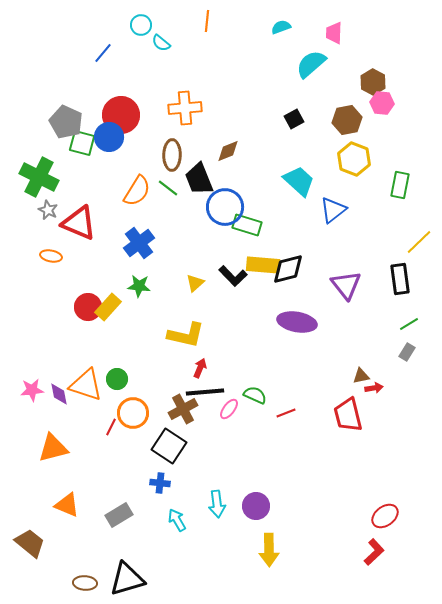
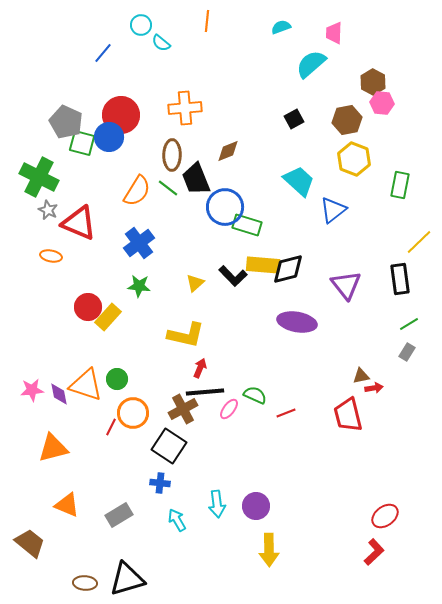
black trapezoid at (199, 179): moved 3 px left
yellow rectangle at (108, 307): moved 10 px down
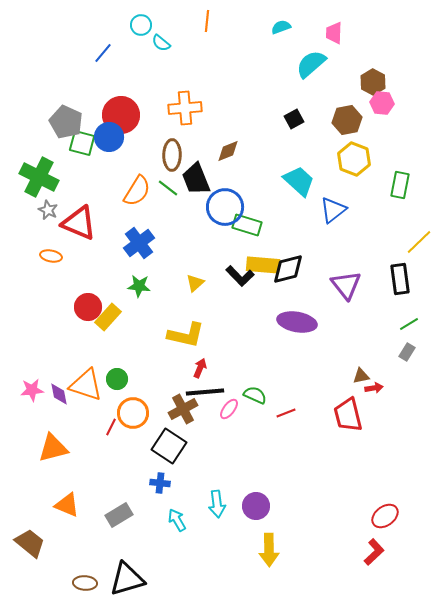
black L-shape at (233, 276): moved 7 px right
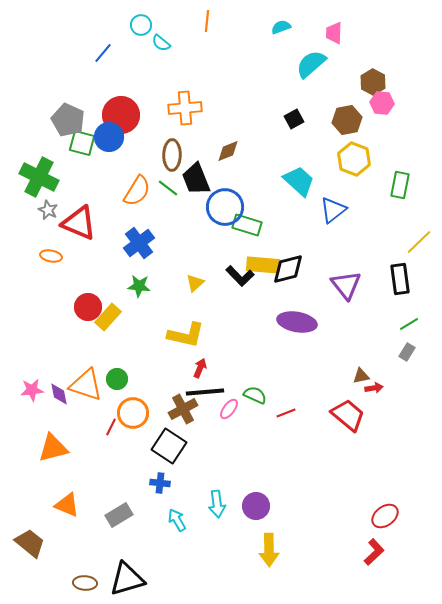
gray pentagon at (66, 122): moved 2 px right, 2 px up
red trapezoid at (348, 415): rotated 144 degrees clockwise
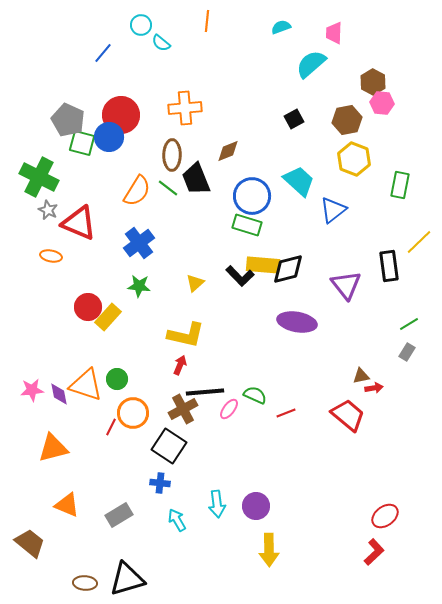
blue circle at (225, 207): moved 27 px right, 11 px up
black rectangle at (400, 279): moved 11 px left, 13 px up
red arrow at (200, 368): moved 20 px left, 3 px up
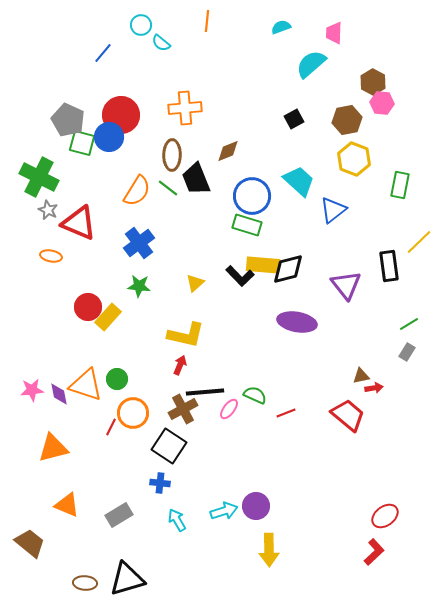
cyan arrow at (217, 504): moved 7 px right, 7 px down; rotated 100 degrees counterclockwise
